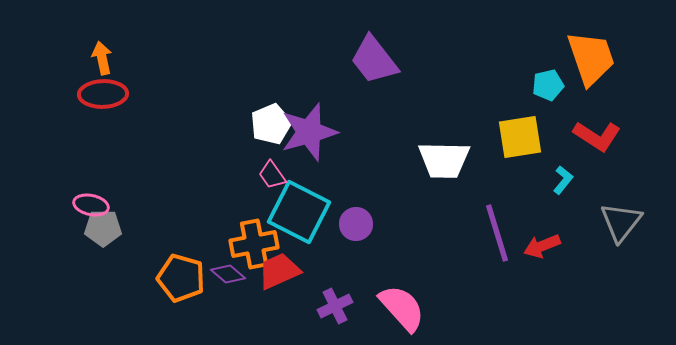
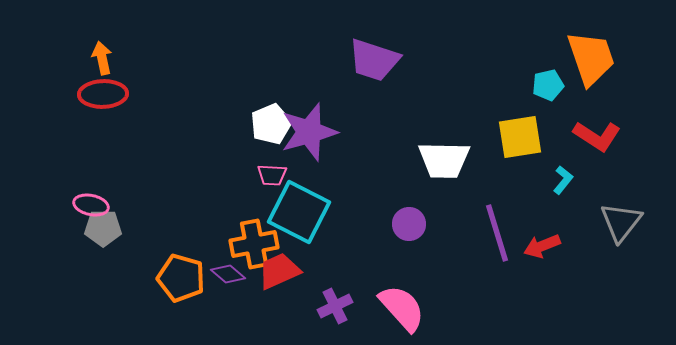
purple trapezoid: rotated 34 degrees counterclockwise
pink trapezoid: rotated 52 degrees counterclockwise
purple circle: moved 53 px right
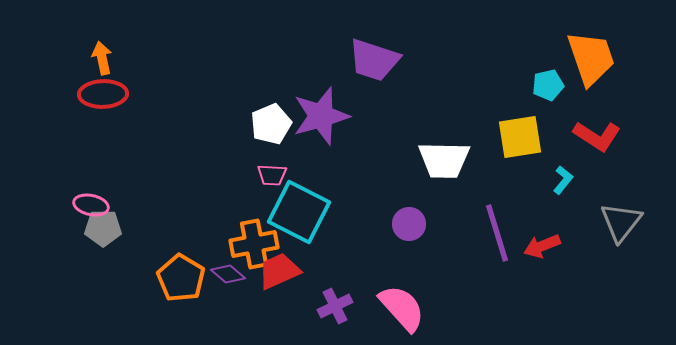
purple star: moved 12 px right, 16 px up
orange pentagon: rotated 15 degrees clockwise
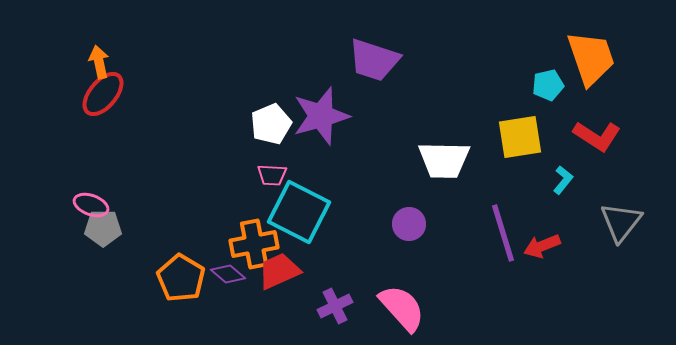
orange arrow: moved 3 px left, 4 px down
red ellipse: rotated 48 degrees counterclockwise
pink ellipse: rotated 8 degrees clockwise
purple line: moved 6 px right
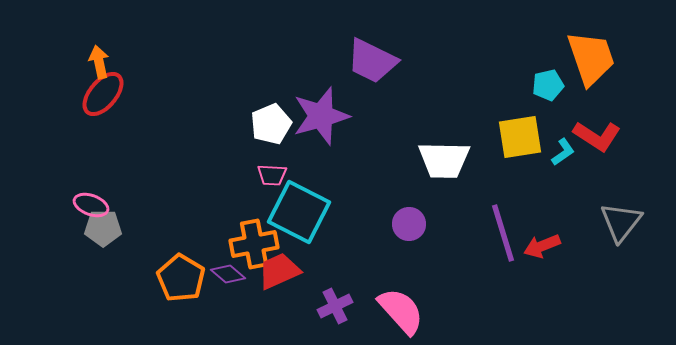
purple trapezoid: moved 2 px left, 1 px down; rotated 8 degrees clockwise
cyan L-shape: moved 28 px up; rotated 16 degrees clockwise
pink semicircle: moved 1 px left, 3 px down
